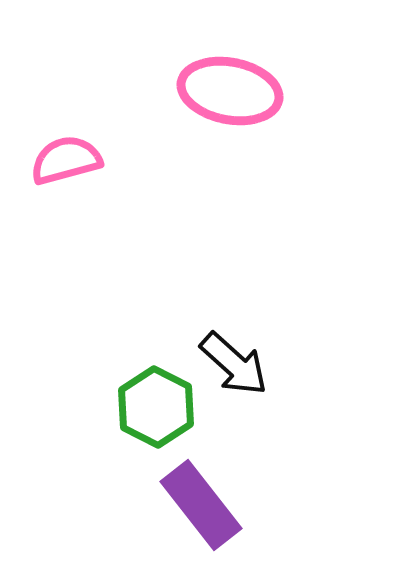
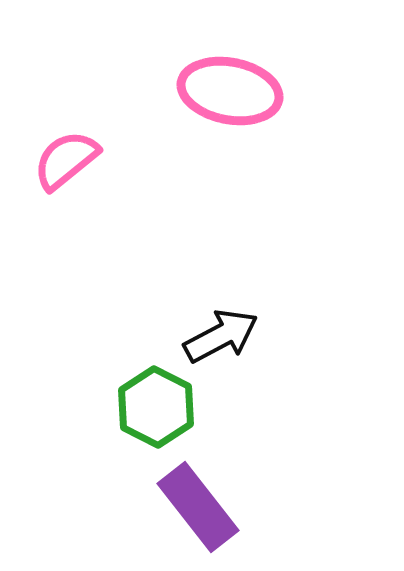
pink semicircle: rotated 24 degrees counterclockwise
black arrow: moved 13 px left, 28 px up; rotated 70 degrees counterclockwise
purple rectangle: moved 3 px left, 2 px down
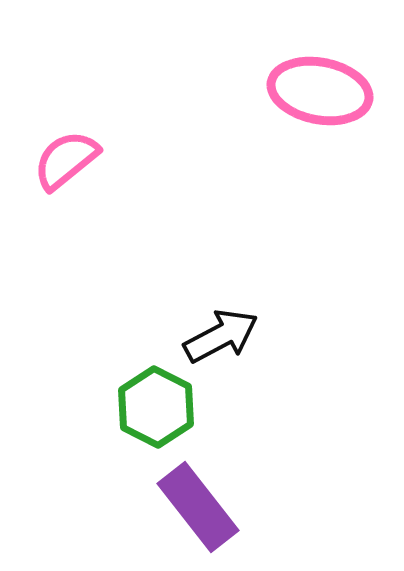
pink ellipse: moved 90 px right
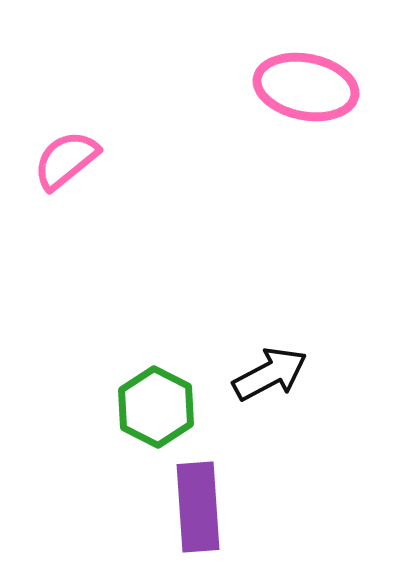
pink ellipse: moved 14 px left, 4 px up
black arrow: moved 49 px right, 38 px down
purple rectangle: rotated 34 degrees clockwise
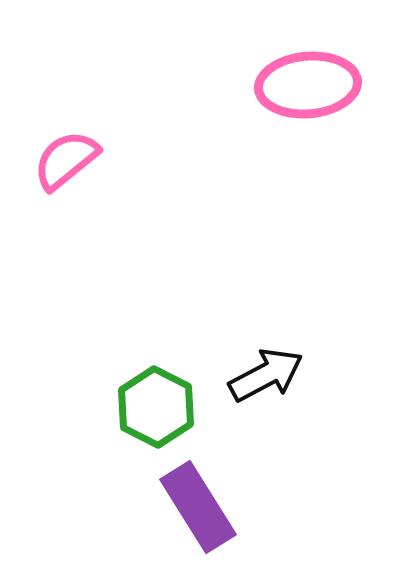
pink ellipse: moved 2 px right, 2 px up; rotated 16 degrees counterclockwise
black arrow: moved 4 px left, 1 px down
purple rectangle: rotated 28 degrees counterclockwise
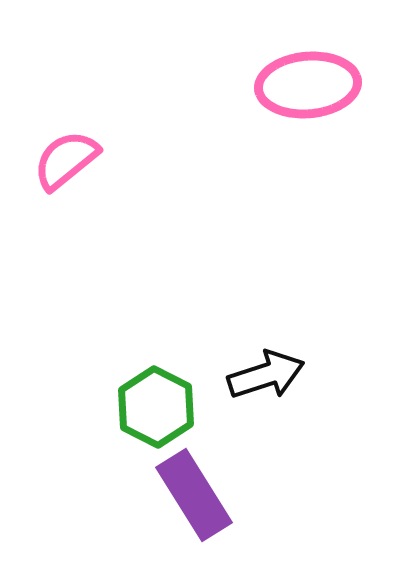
black arrow: rotated 10 degrees clockwise
purple rectangle: moved 4 px left, 12 px up
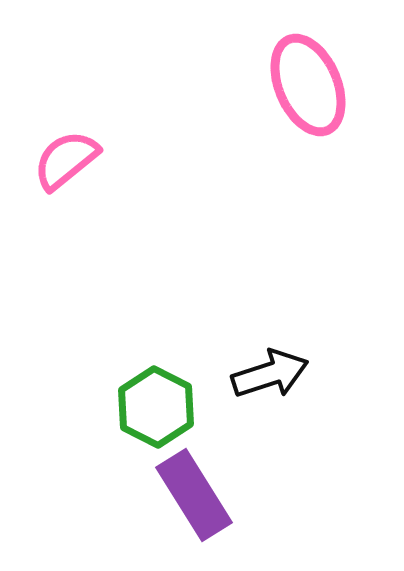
pink ellipse: rotated 72 degrees clockwise
black arrow: moved 4 px right, 1 px up
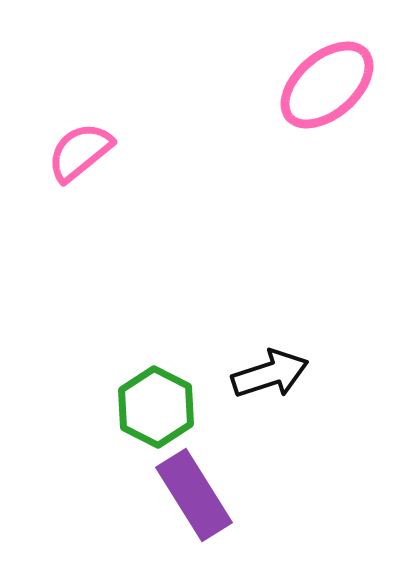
pink ellipse: moved 19 px right; rotated 72 degrees clockwise
pink semicircle: moved 14 px right, 8 px up
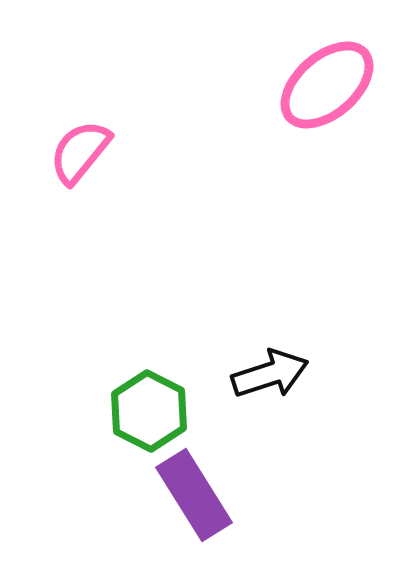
pink semicircle: rotated 12 degrees counterclockwise
green hexagon: moved 7 px left, 4 px down
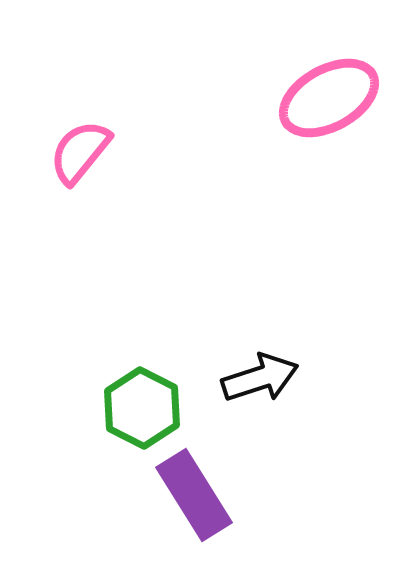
pink ellipse: moved 2 px right, 13 px down; rotated 12 degrees clockwise
black arrow: moved 10 px left, 4 px down
green hexagon: moved 7 px left, 3 px up
